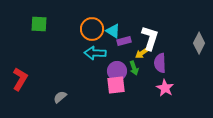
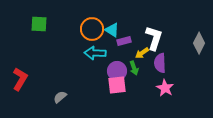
cyan triangle: moved 1 px left, 1 px up
white L-shape: moved 4 px right
pink square: moved 1 px right
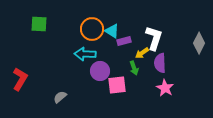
cyan triangle: moved 1 px down
cyan arrow: moved 10 px left, 1 px down
purple circle: moved 17 px left
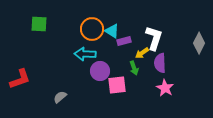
red L-shape: rotated 40 degrees clockwise
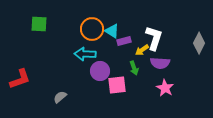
yellow arrow: moved 3 px up
purple semicircle: rotated 84 degrees counterclockwise
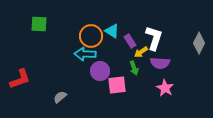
orange circle: moved 1 px left, 7 px down
purple rectangle: moved 6 px right; rotated 72 degrees clockwise
yellow arrow: moved 1 px left, 2 px down
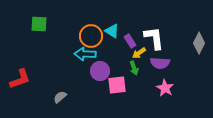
white L-shape: rotated 25 degrees counterclockwise
yellow arrow: moved 2 px left, 1 px down
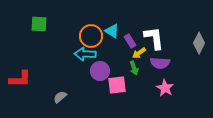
red L-shape: rotated 20 degrees clockwise
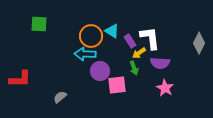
white L-shape: moved 4 px left
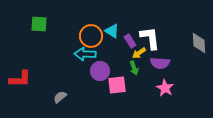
gray diamond: rotated 30 degrees counterclockwise
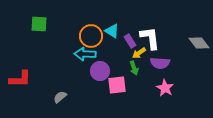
gray diamond: rotated 35 degrees counterclockwise
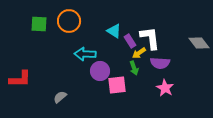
cyan triangle: moved 2 px right
orange circle: moved 22 px left, 15 px up
